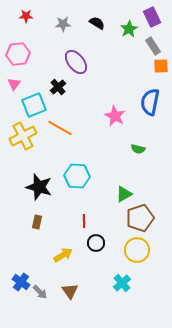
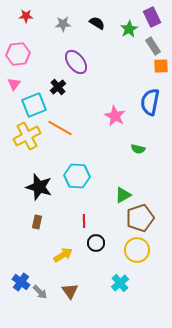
yellow cross: moved 4 px right
green triangle: moved 1 px left, 1 px down
cyan cross: moved 2 px left
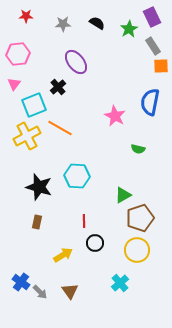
black circle: moved 1 px left
